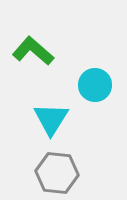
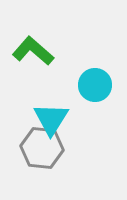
gray hexagon: moved 15 px left, 25 px up
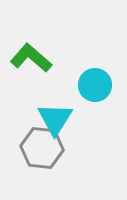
green L-shape: moved 2 px left, 7 px down
cyan triangle: moved 4 px right
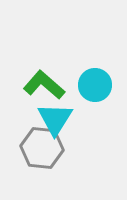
green L-shape: moved 13 px right, 27 px down
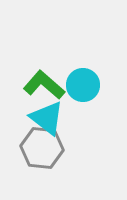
cyan circle: moved 12 px left
cyan triangle: moved 8 px left, 1 px up; rotated 24 degrees counterclockwise
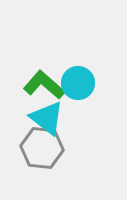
cyan circle: moved 5 px left, 2 px up
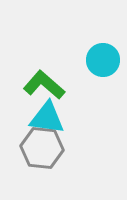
cyan circle: moved 25 px right, 23 px up
cyan triangle: rotated 30 degrees counterclockwise
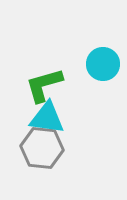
cyan circle: moved 4 px down
green L-shape: rotated 57 degrees counterclockwise
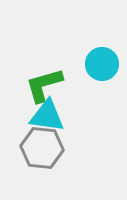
cyan circle: moved 1 px left
cyan triangle: moved 2 px up
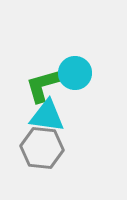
cyan circle: moved 27 px left, 9 px down
